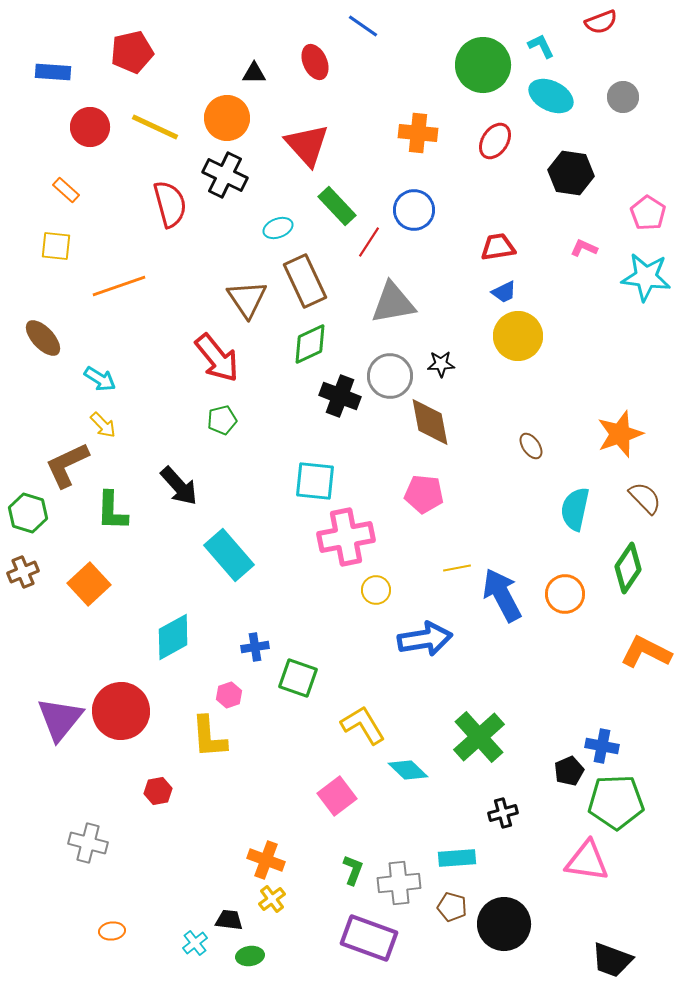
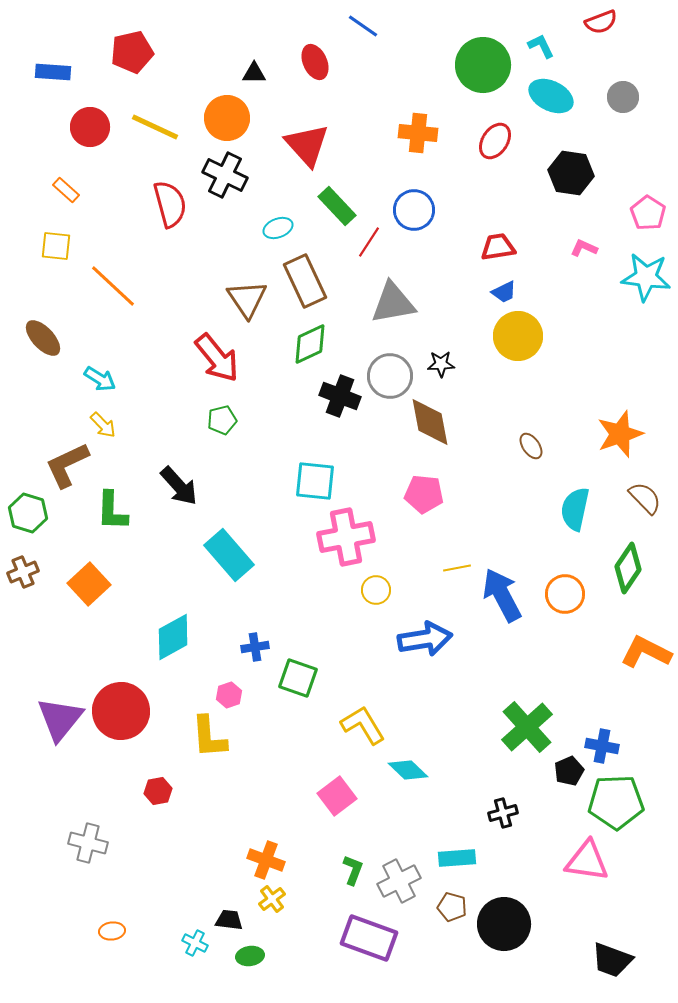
orange line at (119, 286): moved 6 px left; rotated 62 degrees clockwise
green cross at (479, 737): moved 48 px right, 10 px up
gray cross at (399, 883): moved 2 px up; rotated 21 degrees counterclockwise
cyan cross at (195, 943): rotated 25 degrees counterclockwise
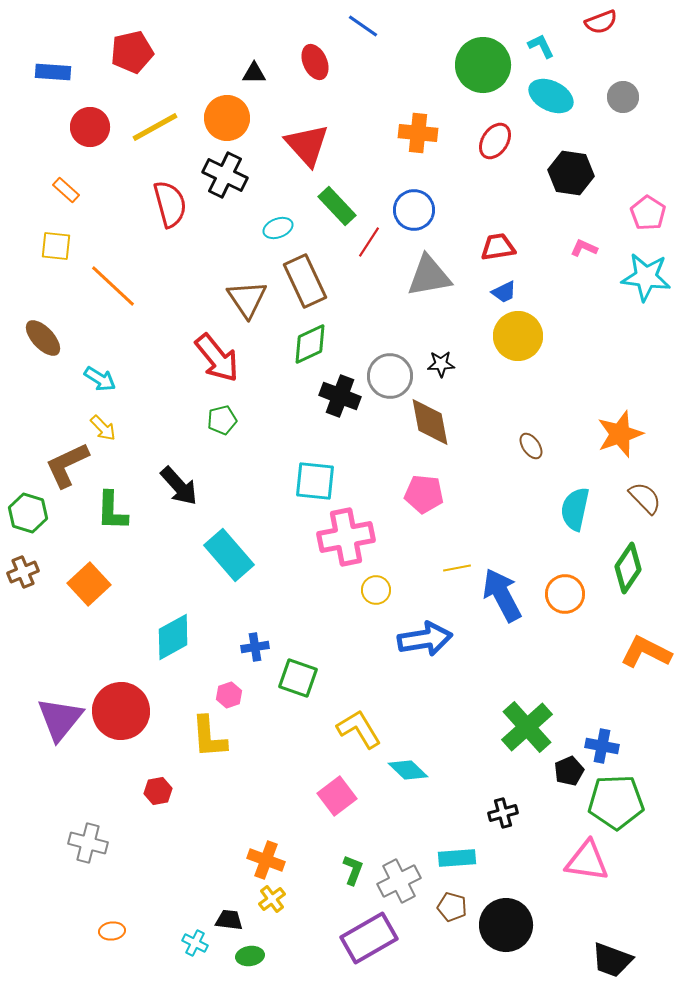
yellow line at (155, 127): rotated 54 degrees counterclockwise
gray triangle at (393, 303): moved 36 px right, 27 px up
yellow arrow at (103, 425): moved 3 px down
yellow L-shape at (363, 725): moved 4 px left, 4 px down
black circle at (504, 924): moved 2 px right, 1 px down
purple rectangle at (369, 938): rotated 50 degrees counterclockwise
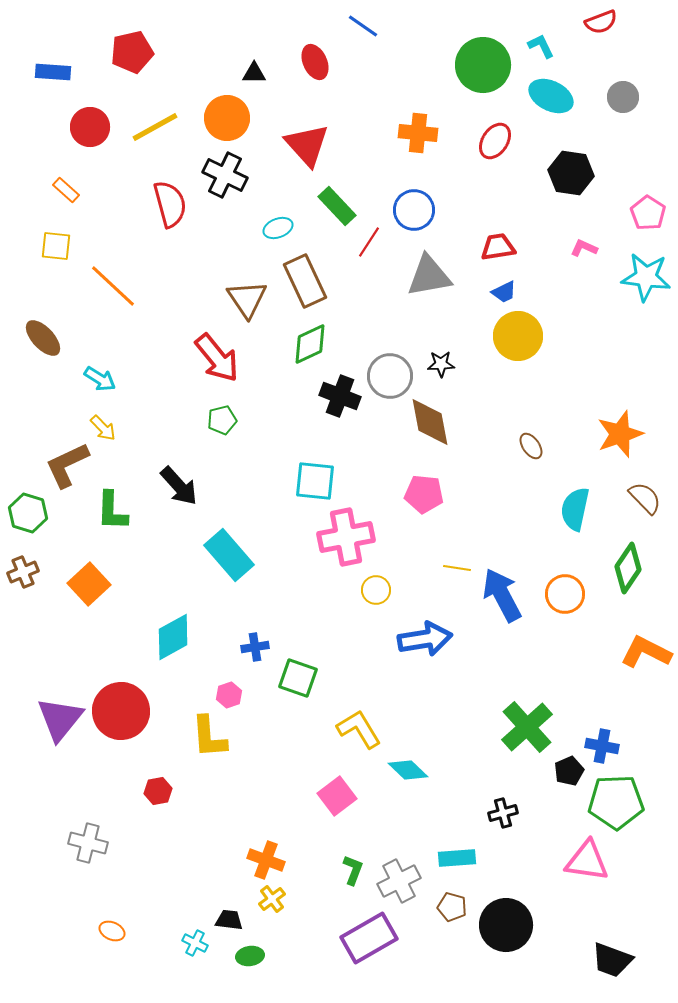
yellow line at (457, 568): rotated 20 degrees clockwise
orange ellipse at (112, 931): rotated 30 degrees clockwise
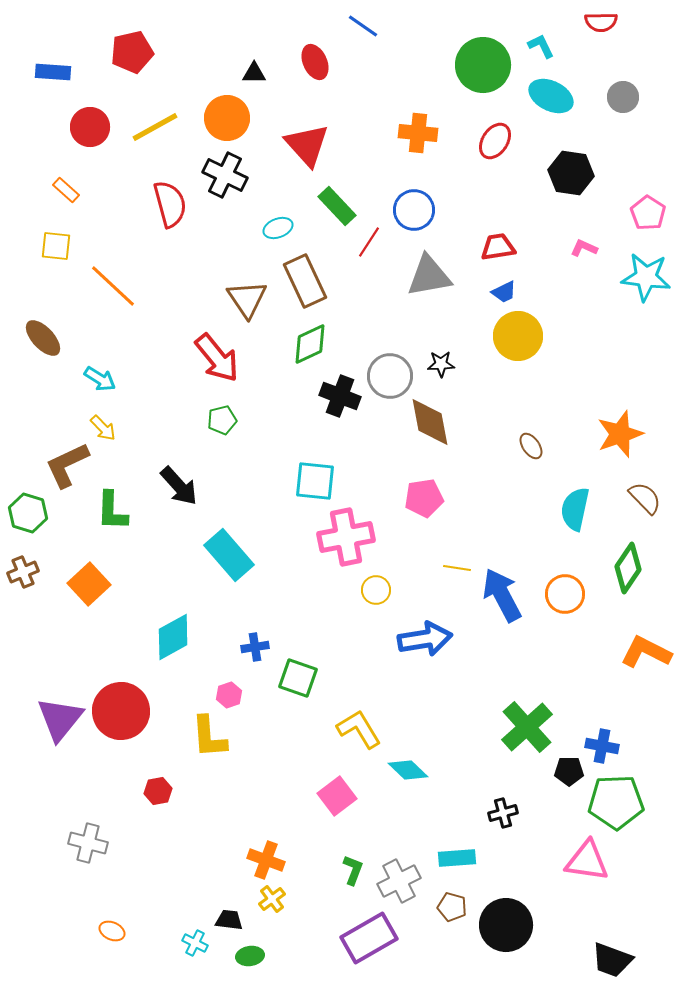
red semicircle at (601, 22): rotated 20 degrees clockwise
pink pentagon at (424, 494): moved 4 px down; rotated 15 degrees counterclockwise
black pentagon at (569, 771): rotated 24 degrees clockwise
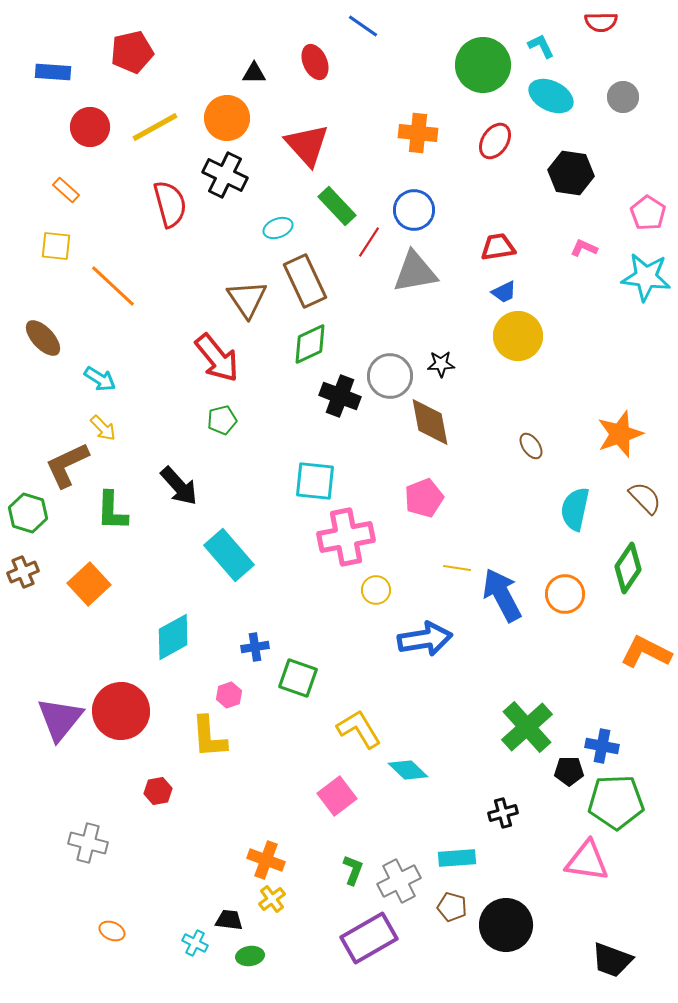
gray triangle at (429, 276): moved 14 px left, 4 px up
pink pentagon at (424, 498): rotated 12 degrees counterclockwise
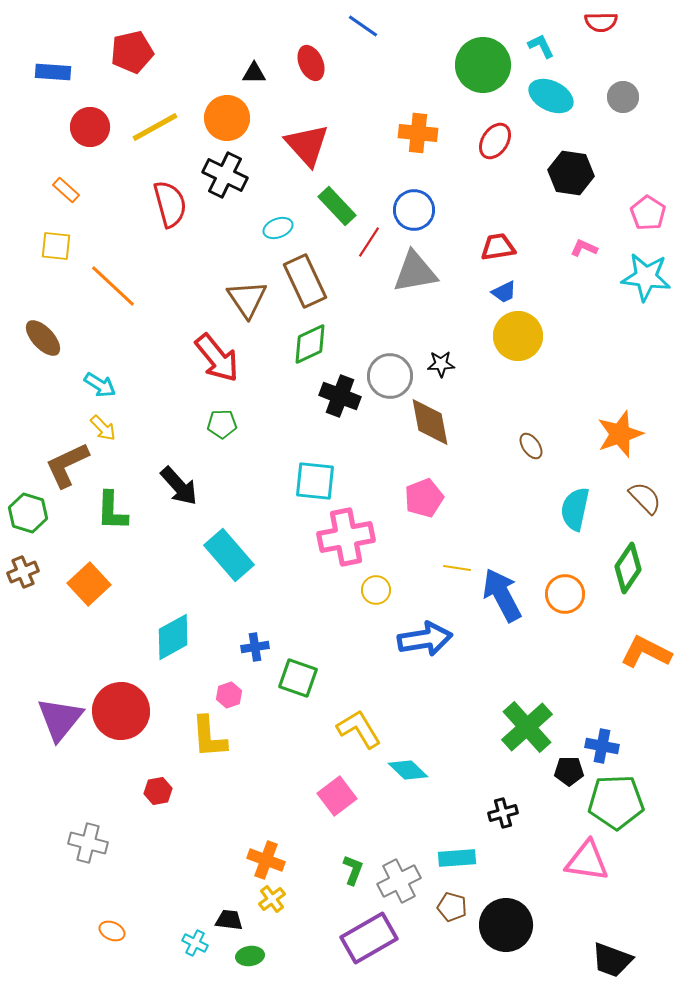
red ellipse at (315, 62): moved 4 px left, 1 px down
cyan arrow at (100, 379): moved 6 px down
green pentagon at (222, 420): moved 4 px down; rotated 12 degrees clockwise
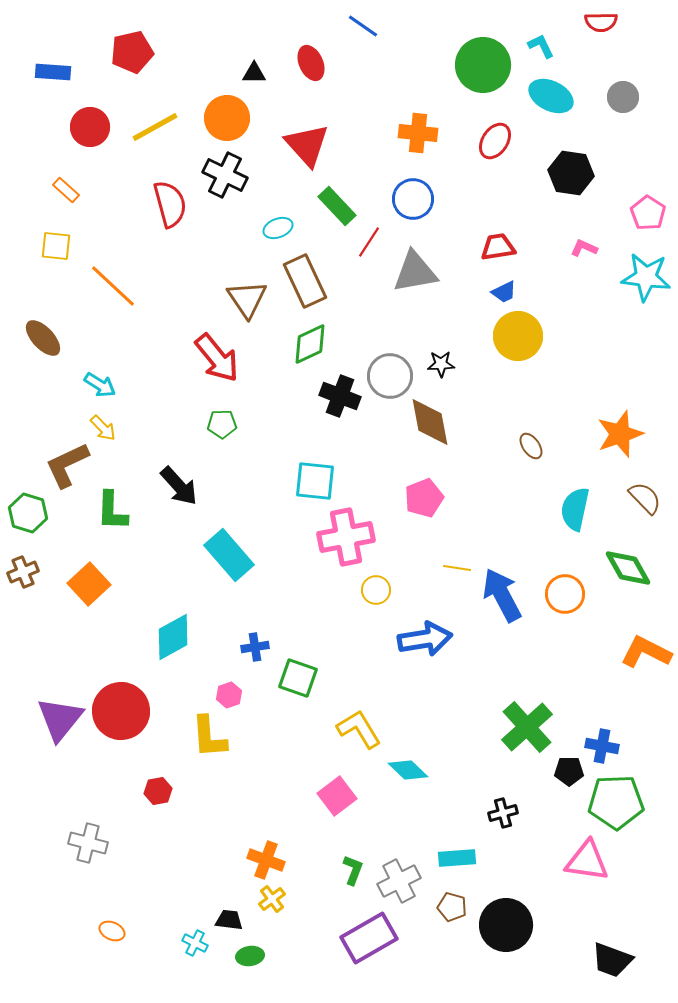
blue circle at (414, 210): moved 1 px left, 11 px up
green diamond at (628, 568): rotated 63 degrees counterclockwise
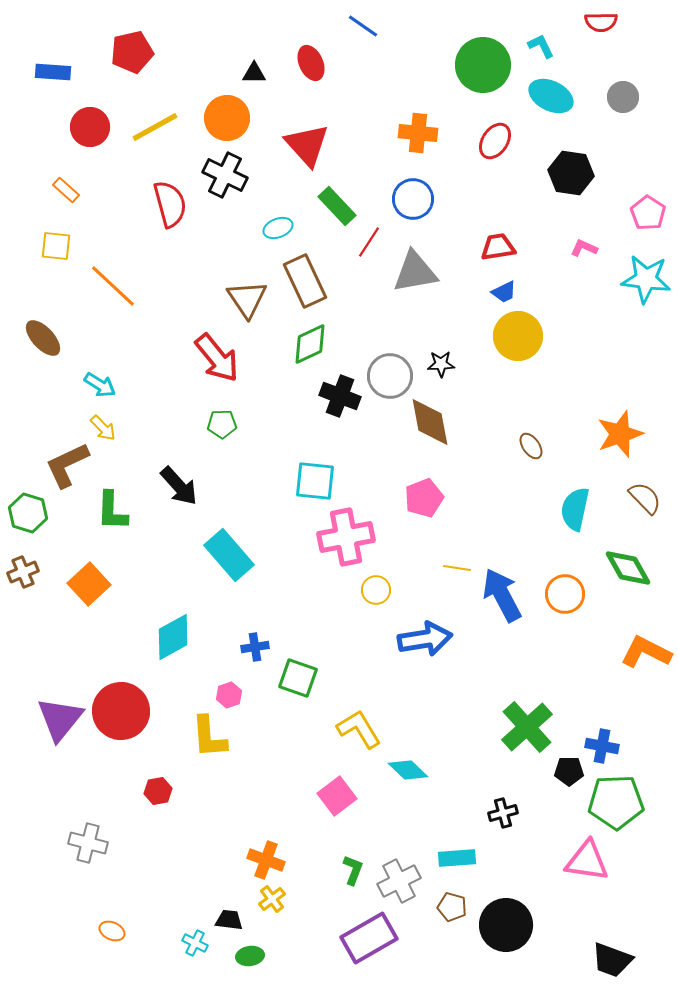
cyan star at (646, 277): moved 2 px down
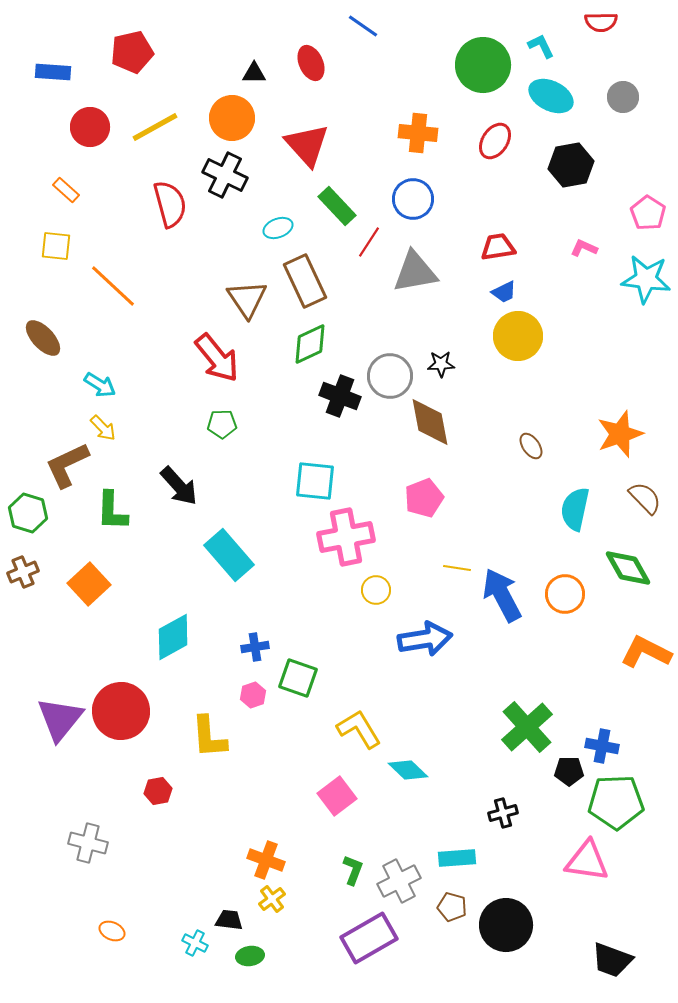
orange circle at (227, 118): moved 5 px right
black hexagon at (571, 173): moved 8 px up; rotated 18 degrees counterclockwise
pink hexagon at (229, 695): moved 24 px right
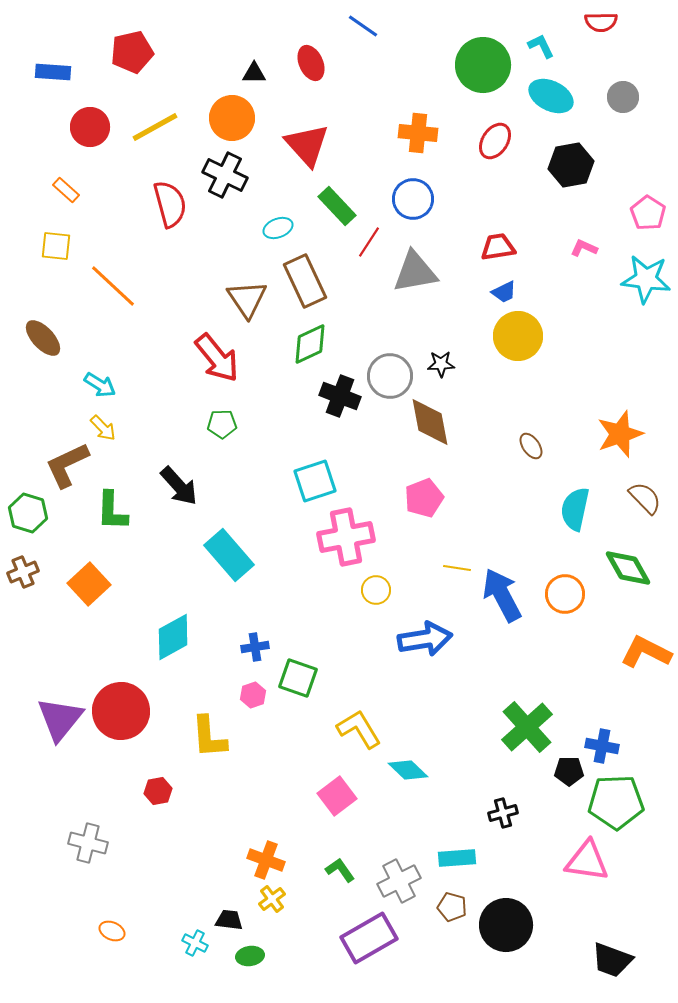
cyan square at (315, 481): rotated 24 degrees counterclockwise
green L-shape at (353, 870): moved 13 px left; rotated 56 degrees counterclockwise
